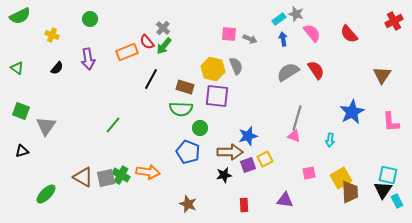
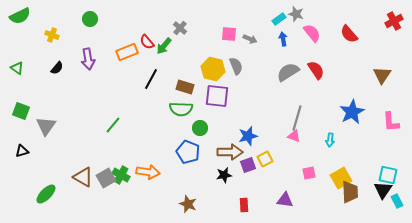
gray cross at (163, 28): moved 17 px right
gray square at (106, 178): rotated 18 degrees counterclockwise
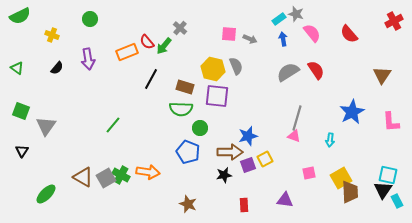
black triangle at (22, 151): rotated 40 degrees counterclockwise
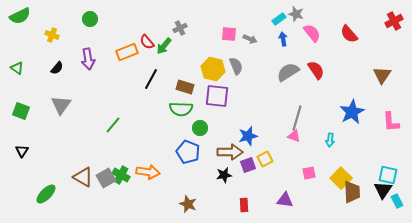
gray cross at (180, 28): rotated 24 degrees clockwise
gray triangle at (46, 126): moved 15 px right, 21 px up
yellow square at (341, 178): rotated 15 degrees counterclockwise
brown trapezoid at (350, 192): moved 2 px right
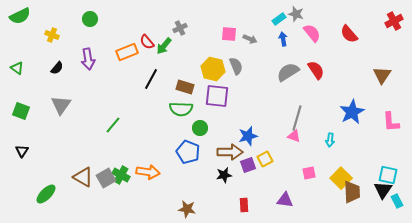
brown star at (188, 204): moved 1 px left, 5 px down; rotated 12 degrees counterclockwise
